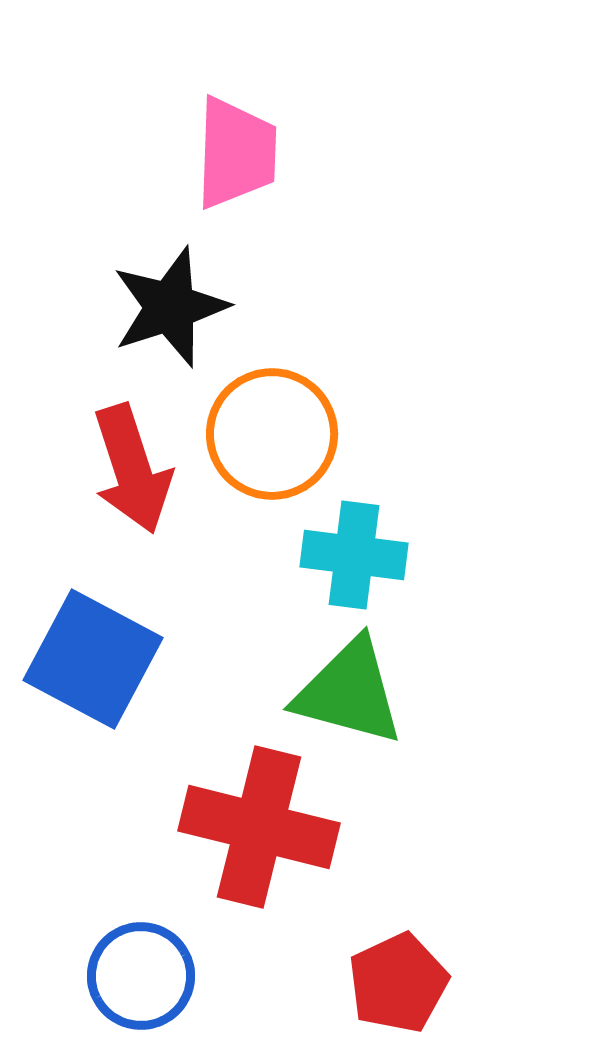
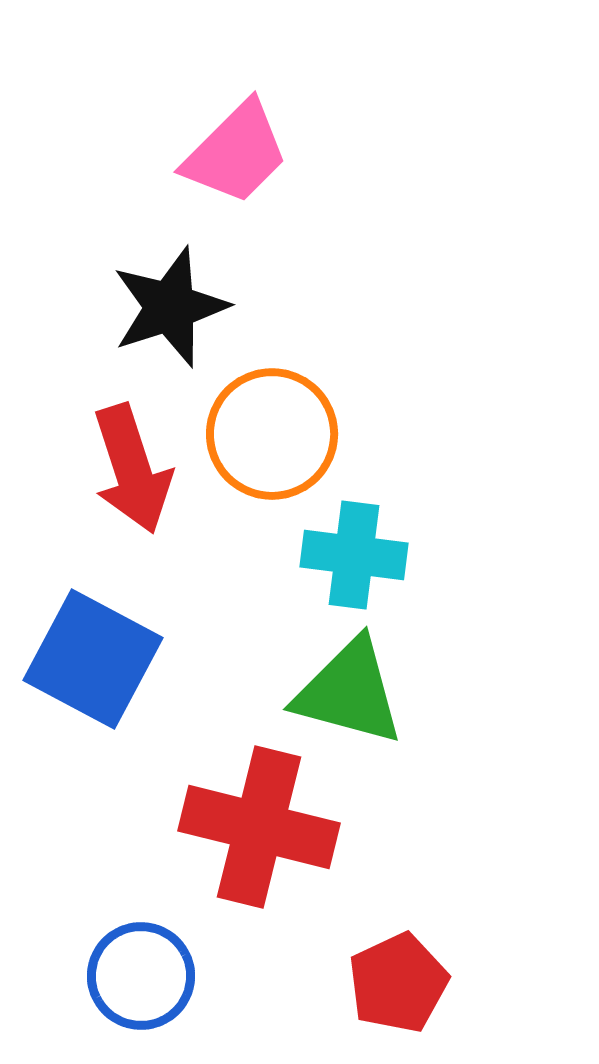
pink trapezoid: rotated 43 degrees clockwise
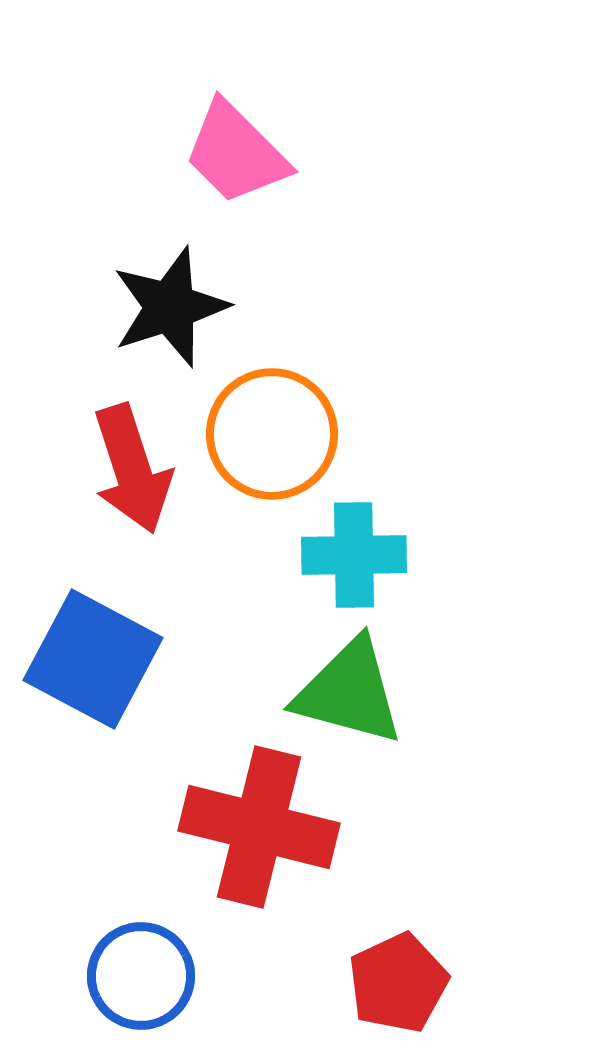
pink trapezoid: rotated 90 degrees clockwise
cyan cross: rotated 8 degrees counterclockwise
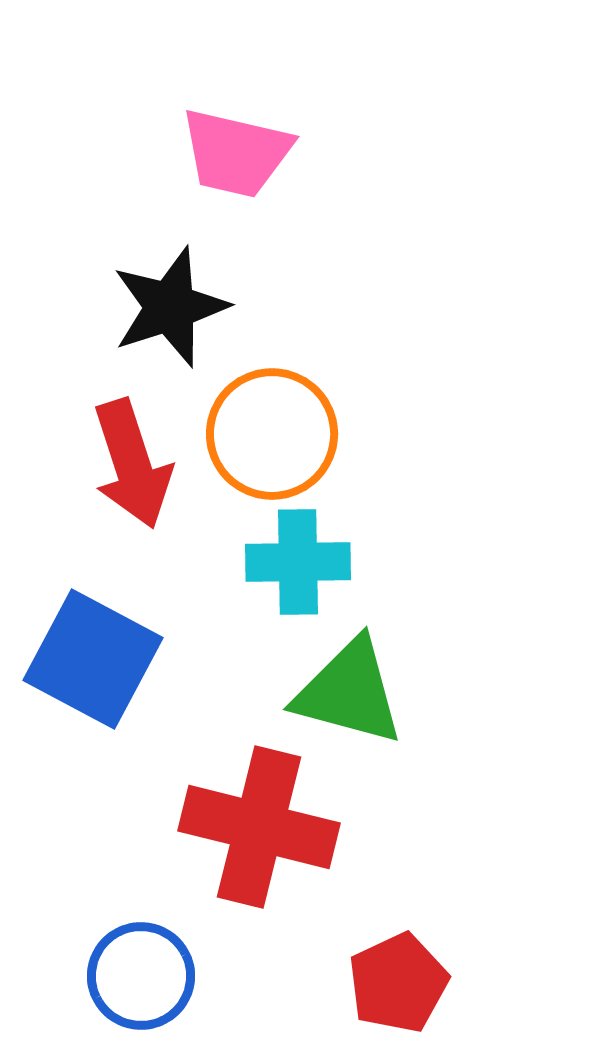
pink trapezoid: rotated 32 degrees counterclockwise
red arrow: moved 5 px up
cyan cross: moved 56 px left, 7 px down
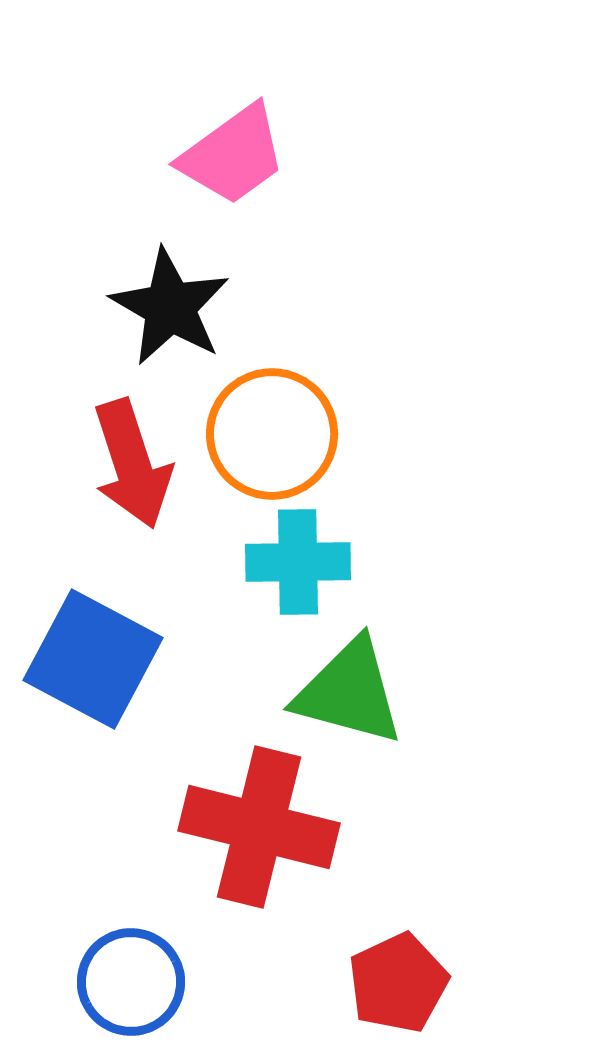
pink trapezoid: moved 3 px left, 2 px down; rotated 49 degrees counterclockwise
black star: rotated 24 degrees counterclockwise
blue circle: moved 10 px left, 6 px down
